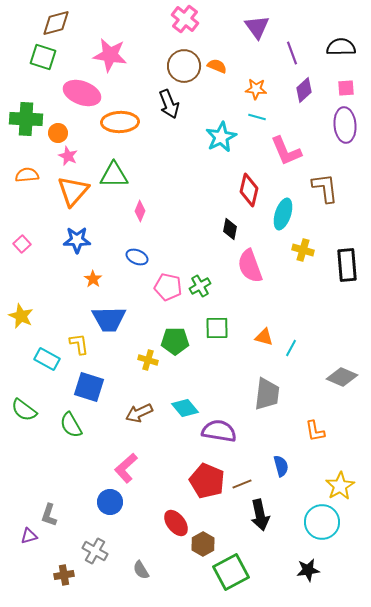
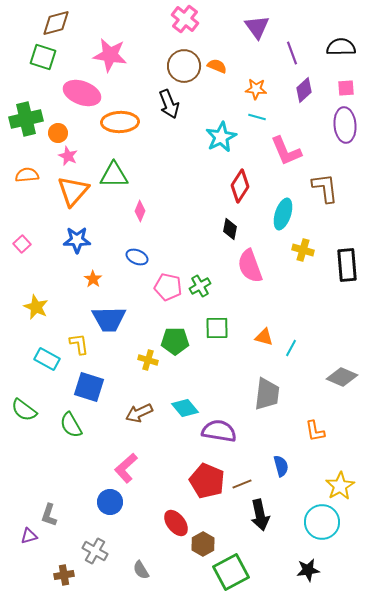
green cross at (26, 119): rotated 16 degrees counterclockwise
red diamond at (249, 190): moved 9 px left, 4 px up; rotated 20 degrees clockwise
yellow star at (21, 316): moved 15 px right, 9 px up
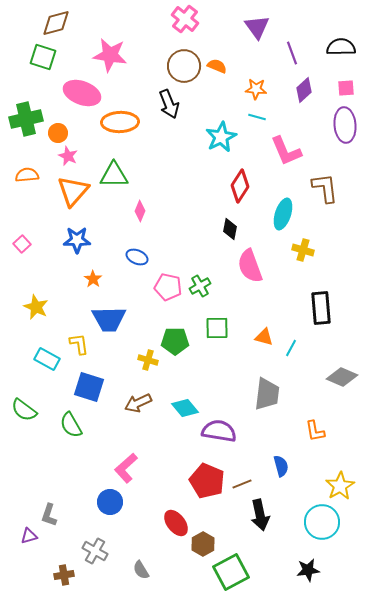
black rectangle at (347, 265): moved 26 px left, 43 px down
brown arrow at (139, 413): moved 1 px left, 10 px up
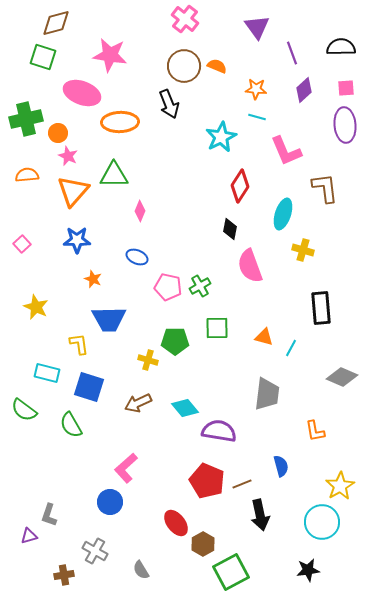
orange star at (93, 279): rotated 12 degrees counterclockwise
cyan rectangle at (47, 359): moved 14 px down; rotated 15 degrees counterclockwise
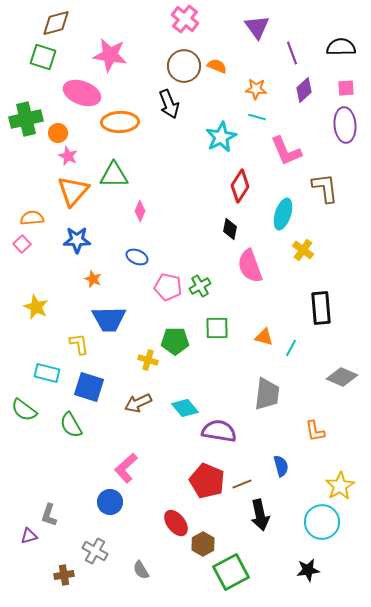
orange semicircle at (27, 175): moved 5 px right, 43 px down
yellow cross at (303, 250): rotated 20 degrees clockwise
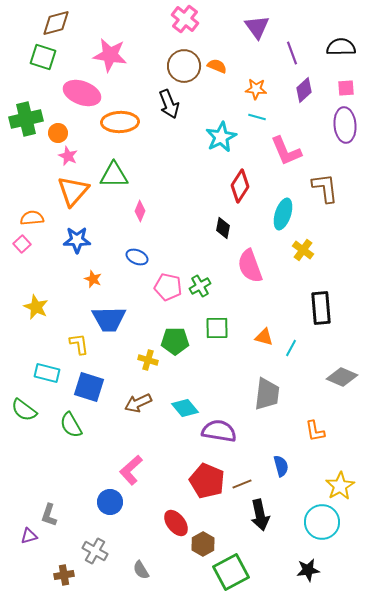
black diamond at (230, 229): moved 7 px left, 1 px up
pink L-shape at (126, 468): moved 5 px right, 2 px down
